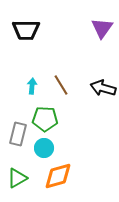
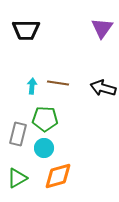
brown line: moved 3 px left, 2 px up; rotated 50 degrees counterclockwise
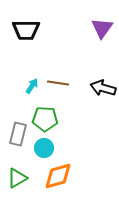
cyan arrow: rotated 28 degrees clockwise
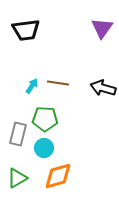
black trapezoid: rotated 8 degrees counterclockwise
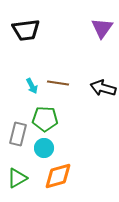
cyan arrow: rotated 119 degrees clockwise
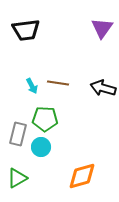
cyan circle: moved 3 px left, 1 px up
orange diamond: moved 24 px right
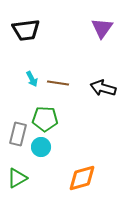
cyan arrow: moved 7 px up
orange diamond: moved 2 px down
